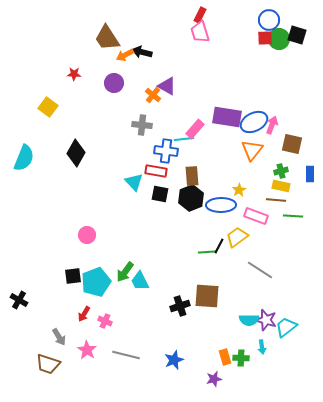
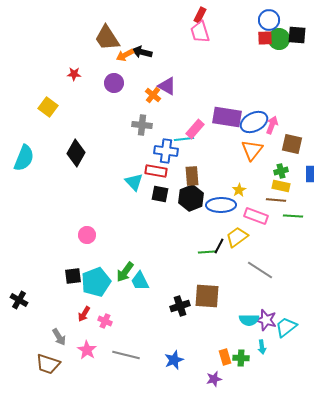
black square at (297, 35): rotated 12 degrees counterclockwise
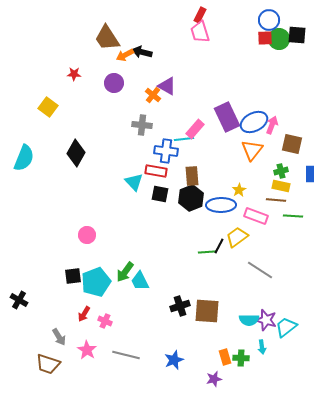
purple rectangle at (227, 117): rotated 56 degrees clockwise
brown square at (207, 296): moved 15 px down
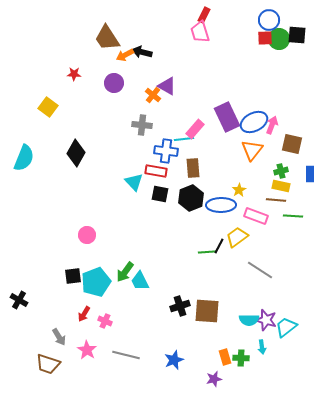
red rectangle at (200, 15): moved 4 px right
brown rectangle at (192, 176): moved 1 px right, 8 px up
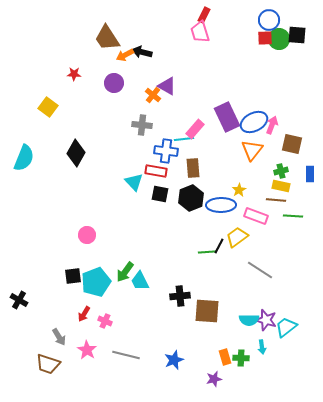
black cross at (180, 306): moved 10 px up; rotated 12 degrees clockwise
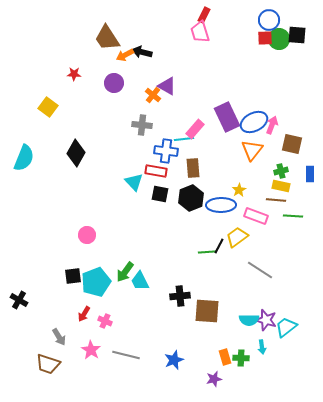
pink star at (87, 350): moved 4 px right
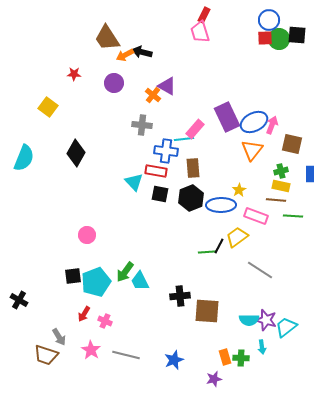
brown trapezoid at (48, 364): moved 2 px left, 9 px up
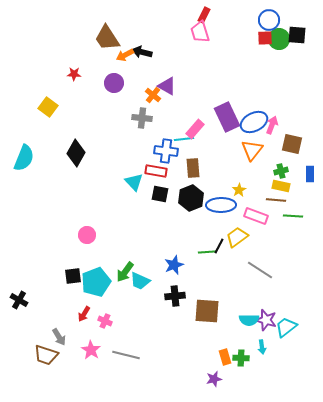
gray cross at (142, 125): moved 7 px up
cyan trapezoid at (140, 281): rotated 40 degrees counterclockwise
black cross at (180, 296): moved 5 px left
blue star at (174, 360): moved 95 px up
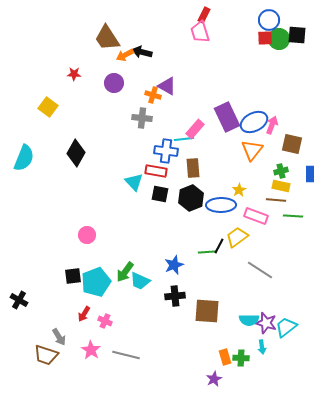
orange cross at (153, 95): rotated 21 degrees counterclockwise
purple star at (266, 320): moved 3 px down
purple star at (214, 379): rotated 14 degrees counterclockwise
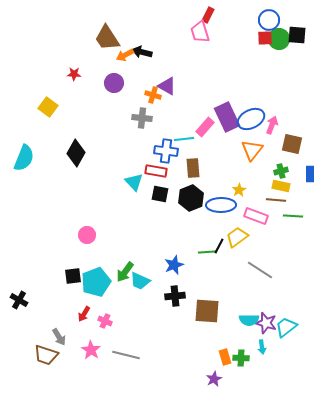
red rectangle at (204, 15): moved 4 px right
blue ellipse at (254, 122): moved 3 px left, 3 px up
pink rectangle at (195, 129): moved 10 px right, 2 px up
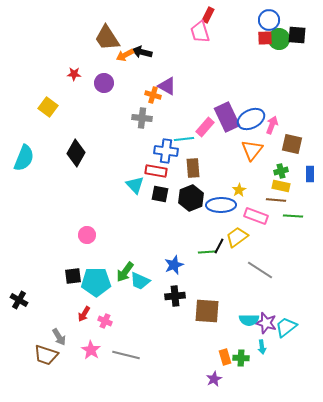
purple circle at (114, 83): moved 10 px left
cyan triangle at (134, 182): moved 1 px right, 3 px down
cyan pentagon at (96, 282): rotated 20 degrees clockwise
